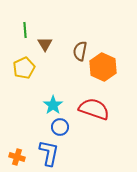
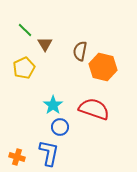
green line: rotated 42 degrees counterclockwise
orange hexagon: rotated 12 degrees counterclockwise
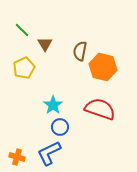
green line: moved 3 px left
red semicircle: moved 6 px right
blue L-shape: rotated 128 degrees counterclockwise
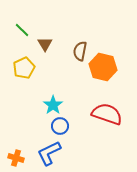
red semicircle: moved 7 px right, 5 px down
blue circle: moved 1 px up
orange cross: moved 1 px left, 1 px down
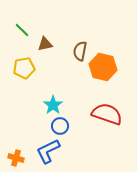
brown triangle: rotated 49 degrees clockwise
yellow pentagon: rotated 15 degrees clockwise
blue L-shape: moved 1 px left, 2 px up
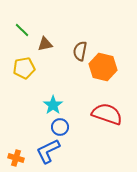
blue circle: moved 1 px down
